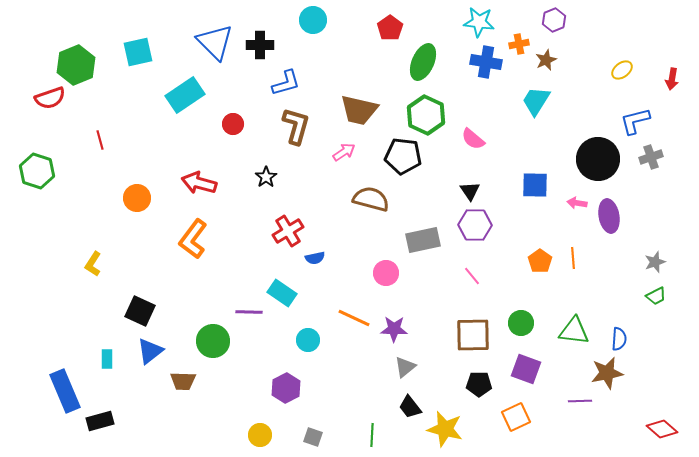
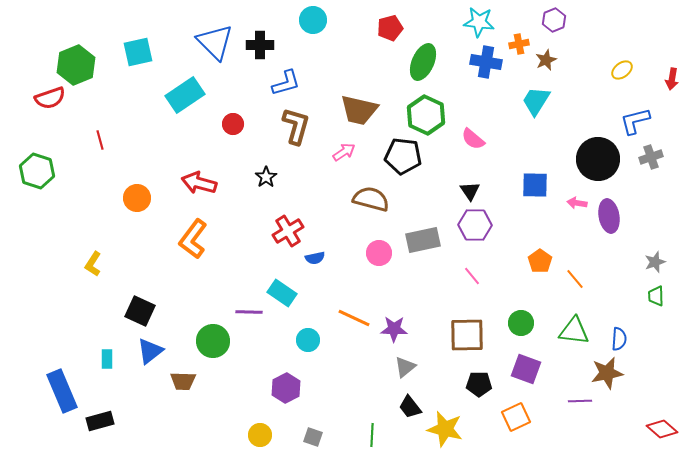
red pentagon at (390, 28): rotated 20 degrees clockwise
orange line at (573, 258): moved 2 px right, 21 px down; rotated 35 degrees counterclockwise
pink circle at (386, 273): moved 7 px left, 20 px up
green trapezoid at (656, 296): rotated 115 degrees clockwise
brown square at (473, 335): moved 6 px left
blue rectangle at (65, 391): moved 3 px left
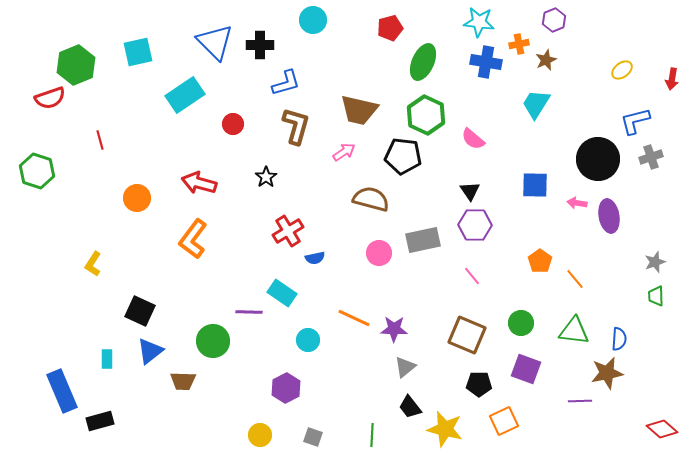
cyan trapezoid at (536, 101): moved 3 px down
brown square at (467, 335): rotated 24 degrees clockwise
orange square at (516, 417): moved 12 px left, 4 px down
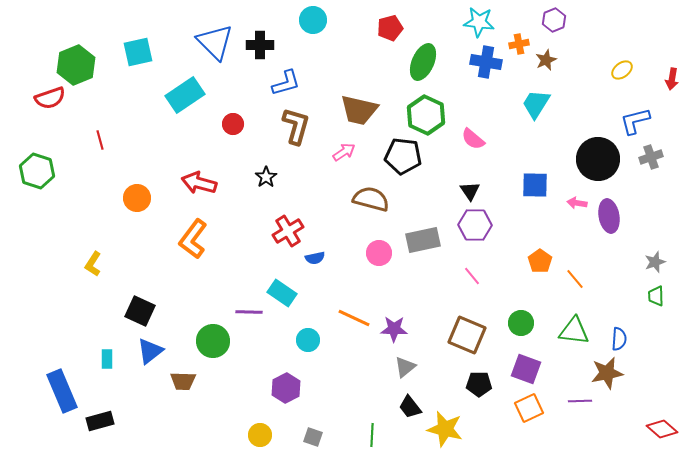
orange square at (504, 421): moved 25 px right, 13 px up
